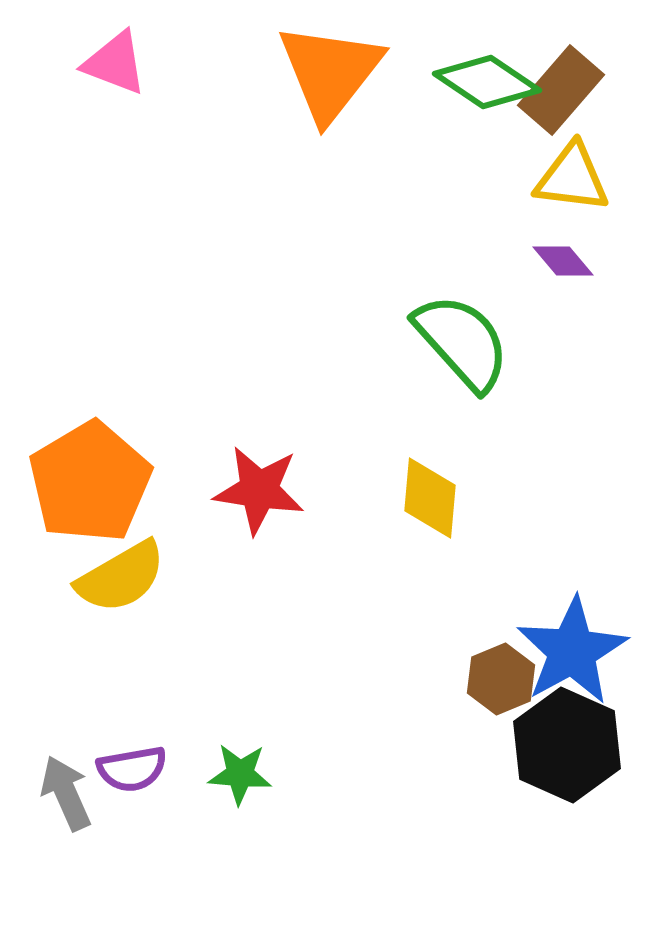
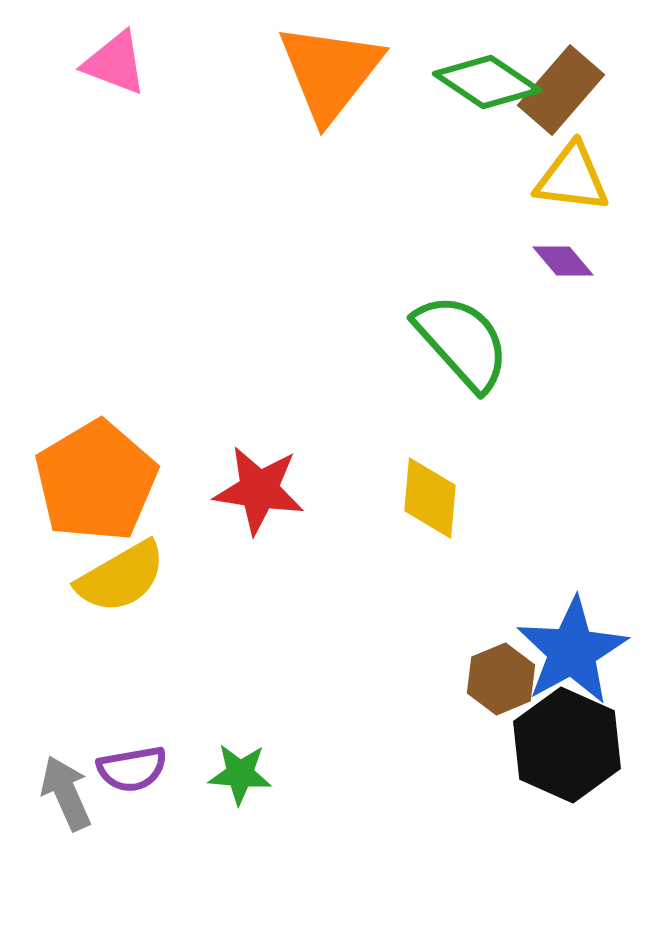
orange pentagon: moved 6 px right, 1 px up
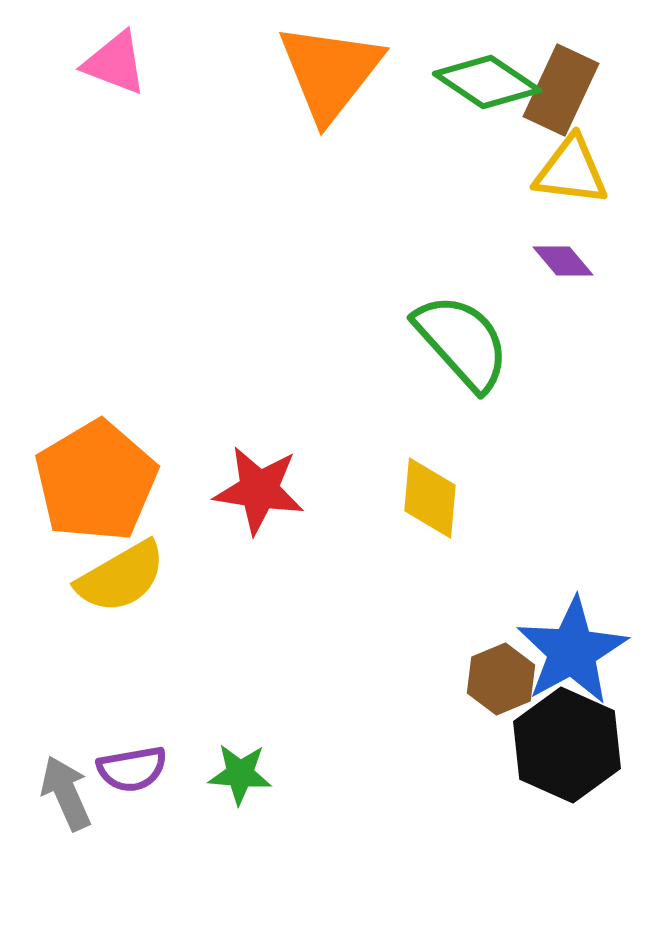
brown rectangle: rotated 16 degrees counterclockwise
yellow triangle: moved 1 px left, 7 px up
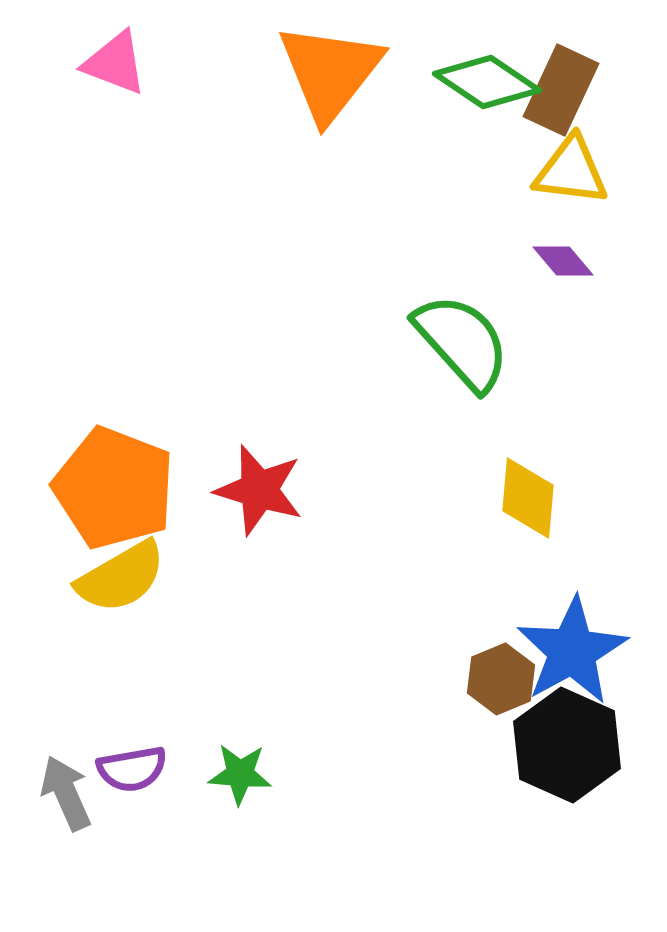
orange pentagon: moved 18 px right, 7 px down; rotated 20 degrees counterclockwise
red star: rotated 8 degrees clockwise
yellow diamond: moved 98 px right
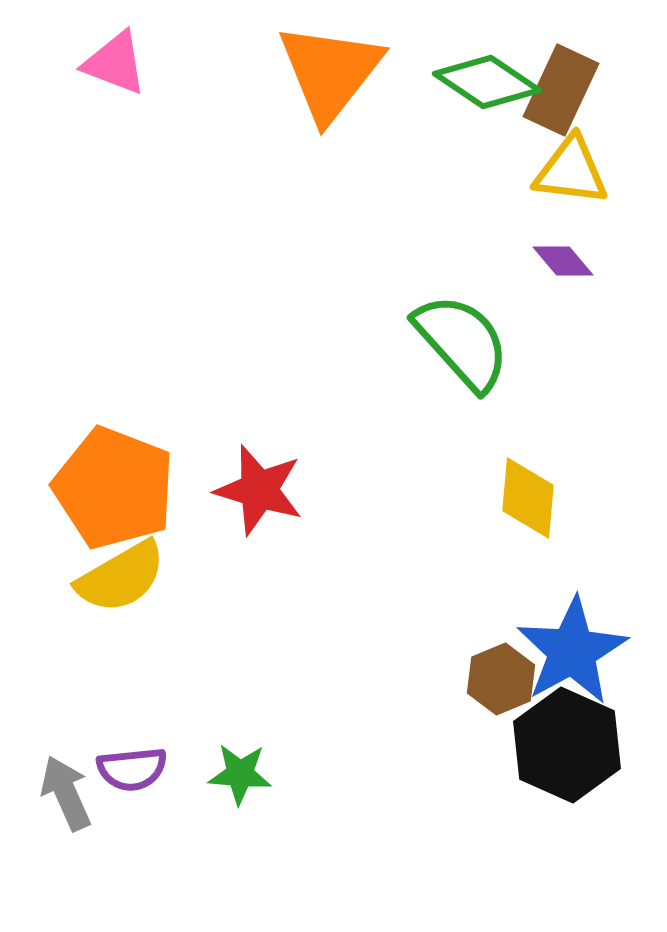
purple semicircle: rotated 4 degrees clockwise
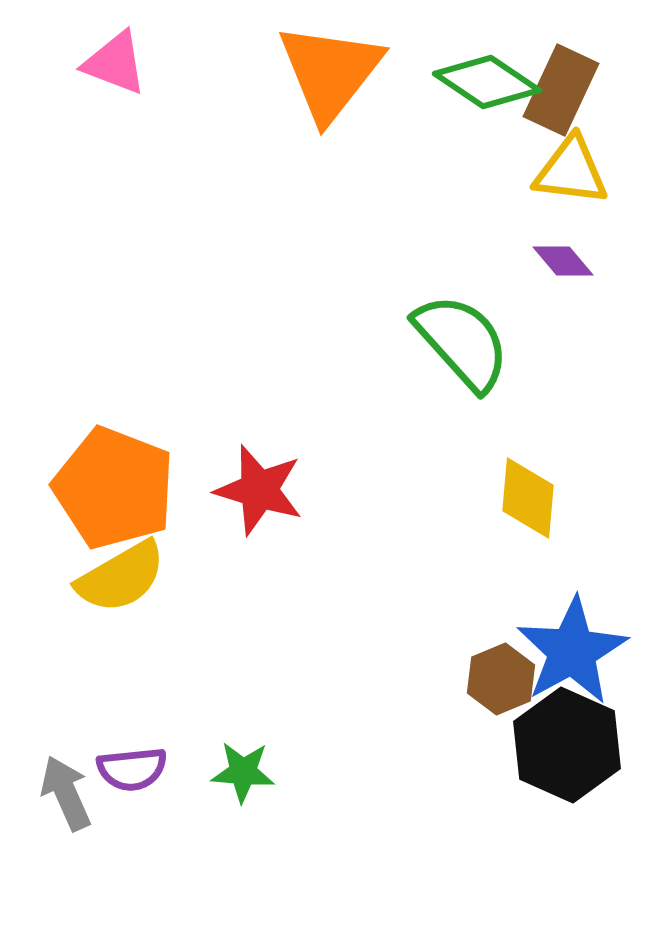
green star: moved 3 px right, 2 px up
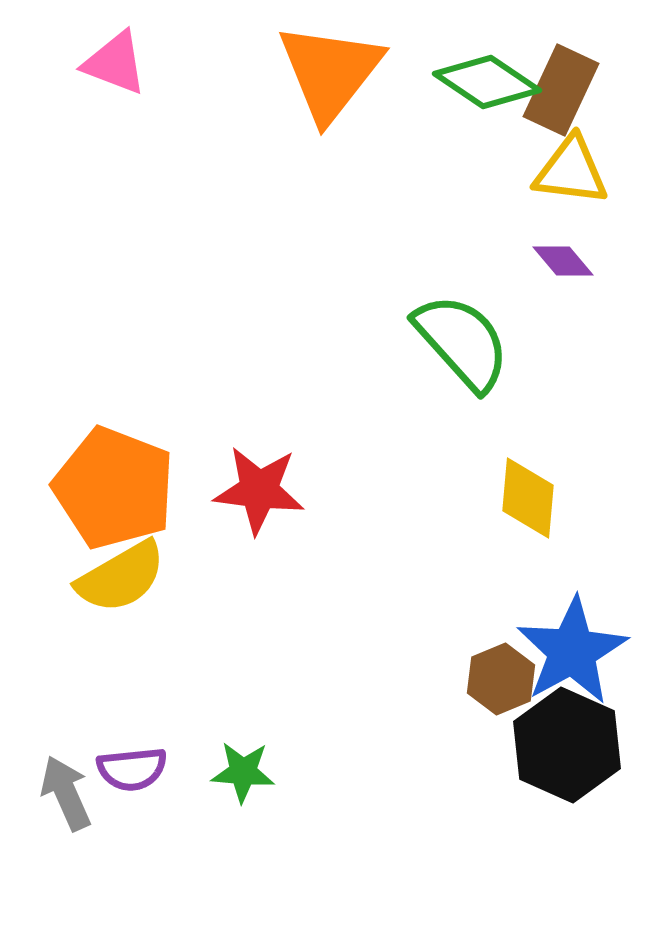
red star: rotated 10 degrees counterclockwise
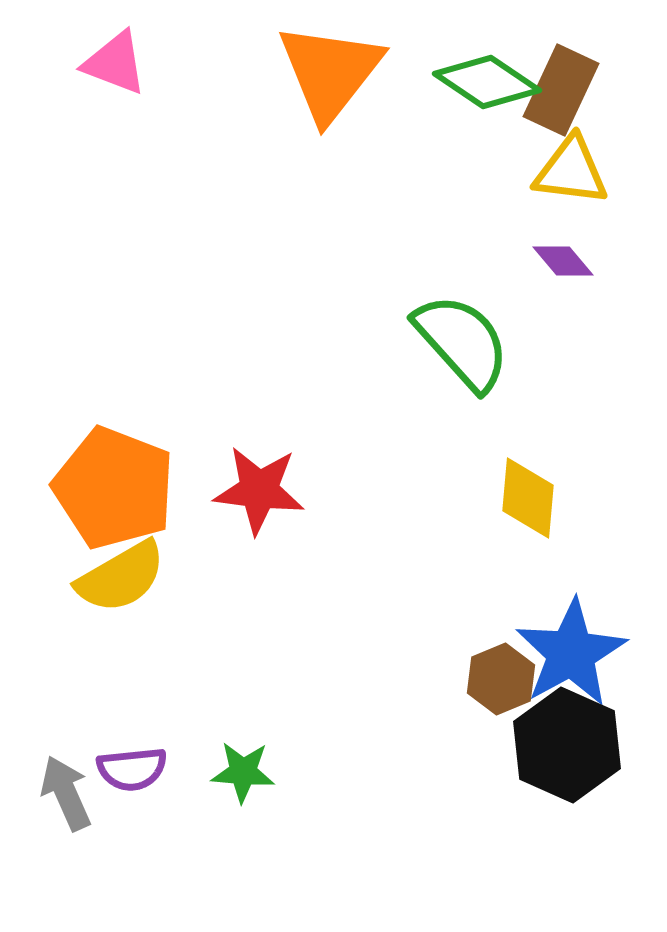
blue star: moved 1 px left, 2 px down
